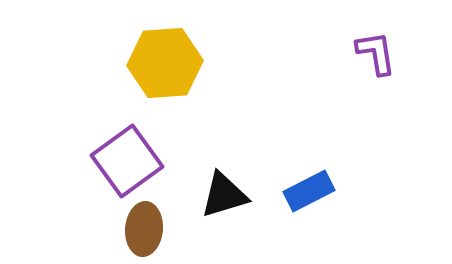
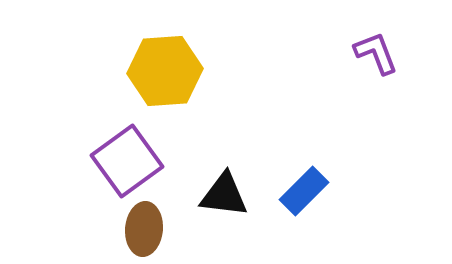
purple L-shape: rotated 12 degrees counterclockwise
yellow hexagon: moved 8 px down
blue rectangle: moved 5 px left; rotated 18 degrees counterclockwise
black triangle: rotated 24 degrees clockwise
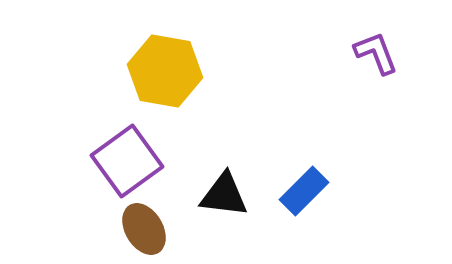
yellow hexagon: rotated 14 degrees clockwise
brown ellipse: rotated 36 degrees counterclockwise
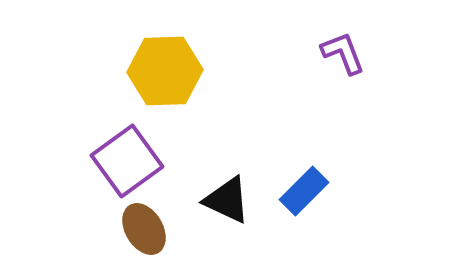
purple L-shape: moved 33 px left
yellow hexagon: rotated 12 degrees counterclockwise
black triangle: moved 3 px right, 5 px down; rotated 18 degrees clockwise
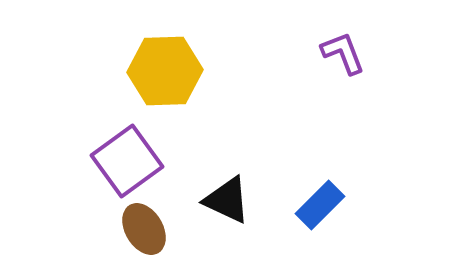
blue rectangle: moved 16 px right, 14 px down
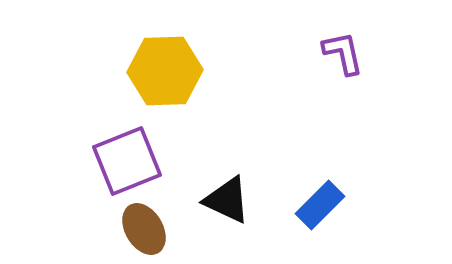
purple L-shape: rotated 9 degrees clockwise
purple square: rotated 14 degrees clockwise
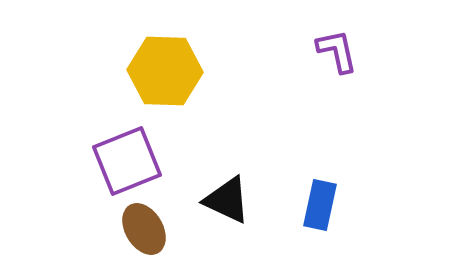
purple L-shape: moved 6 px left, 2 px up
yellow hexagon: rotated 4 degrees clockwise
blue rectangle: rotated 33 degrees counterclockwise
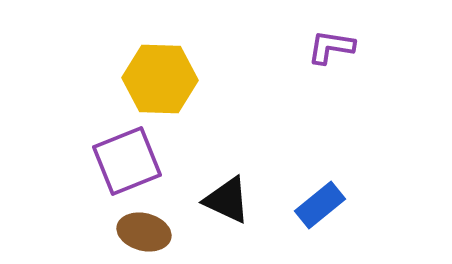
purple L-shape: moved 6 px left, 4 px up; rotated 69 degrees counterclockwise
yellow hexagon: moved 5 px left, 8 px down
blue rectangle: rotated 39 degrees clockwise
brown ellipse: moved 3 px down; rotated 45 degrees counterclockwise
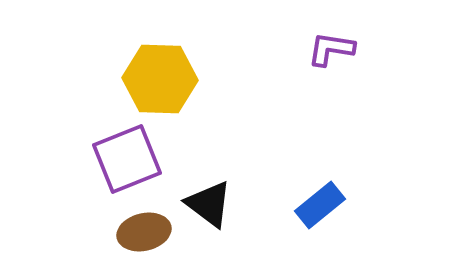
purple L-shape: moved 2 px down
purple square: moved 2 px up
black triangle: moved 18 px left, 4 px down; rotated 12 degrees clockwise
brown ellipse: rotated 27 degrees counterclockwise
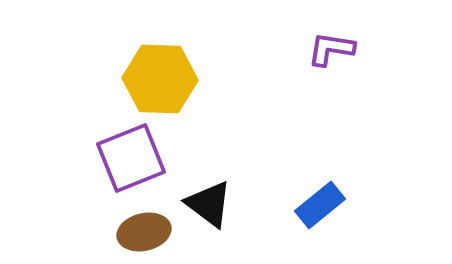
purple square: moved 4 px right, 1 px up
